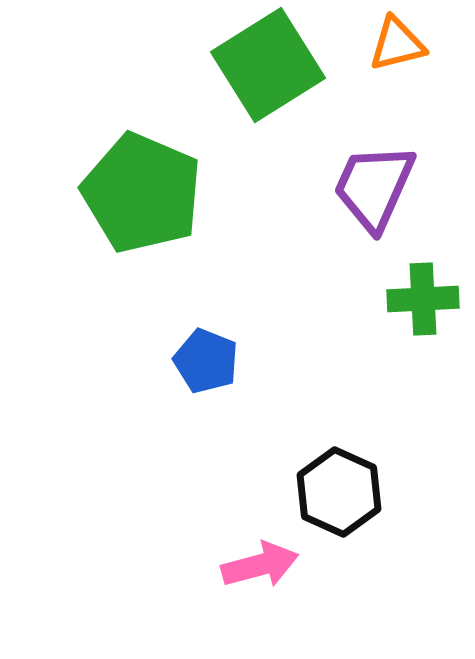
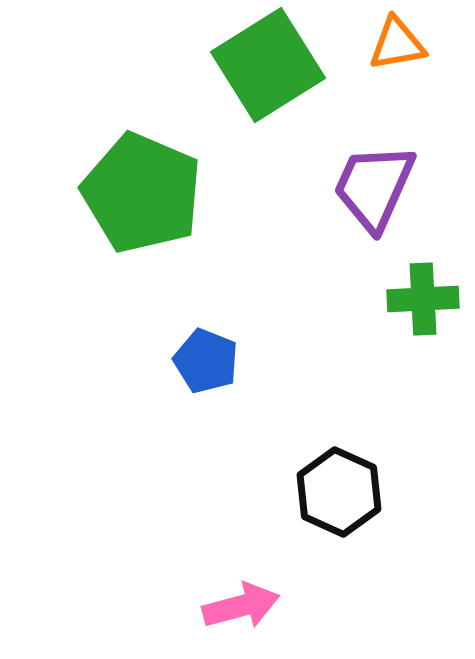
orange triangle: rotated 4 degrees clockwise
pink arrow: moved 19 px left, 41 px down
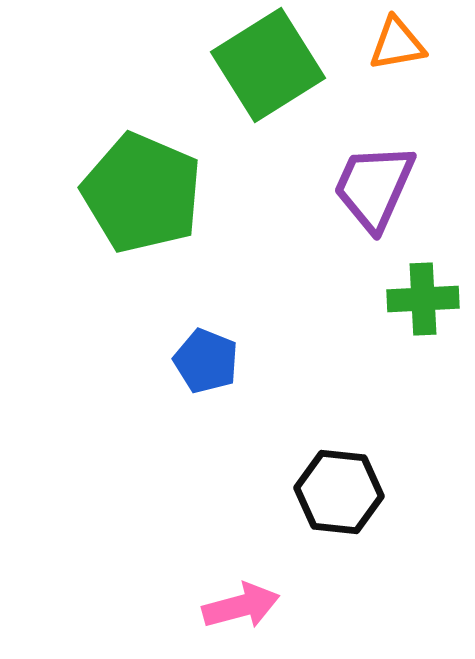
black hexagon: rotated 18 degrees counterclockwise
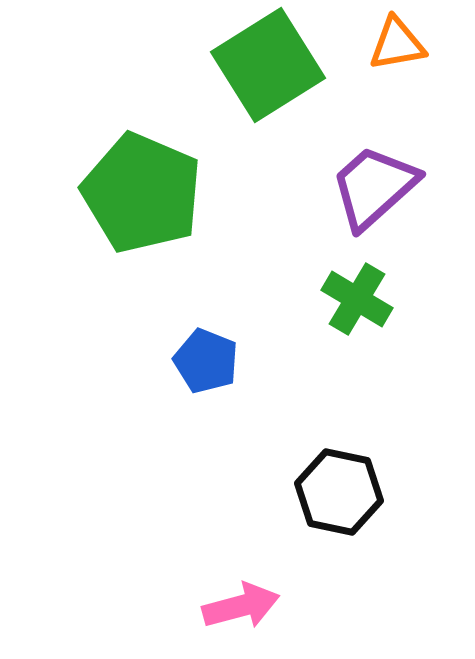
purple trapezoid: rotated 24 degrees clockwise
green cross: moved 66 px left; rotated 34 degrees clockwise
black hexagon: rotated 6 degrees clockwise
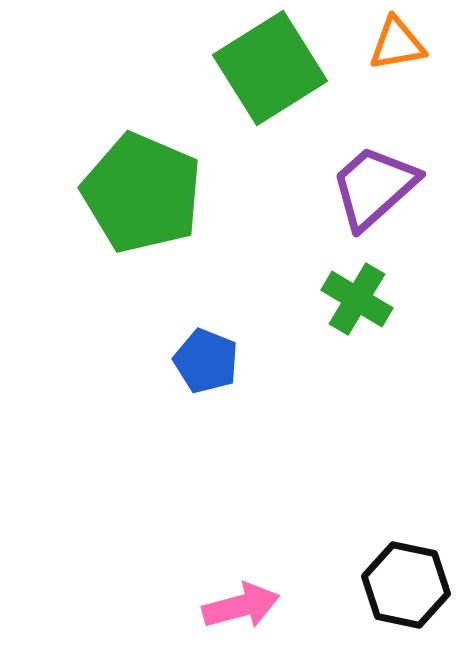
green square: moved 2 px right, 3 px down
black hexagon: moved 67 px right, 93 px down
